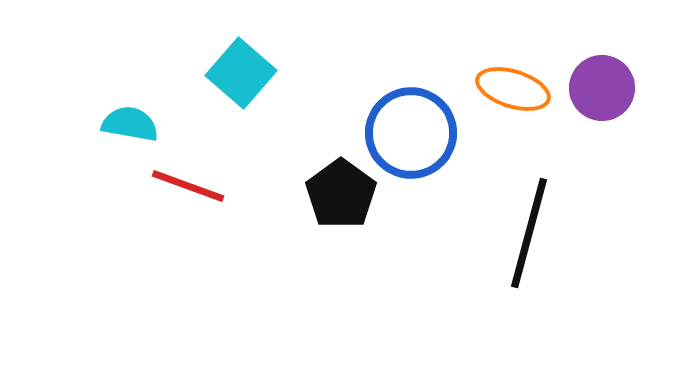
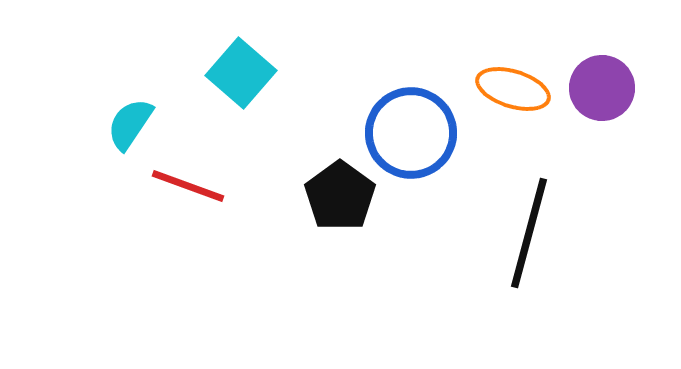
cyan semicircle: rotated 66 degrees counterclockwise
black pentagon: moved 1 px left, 2 px down
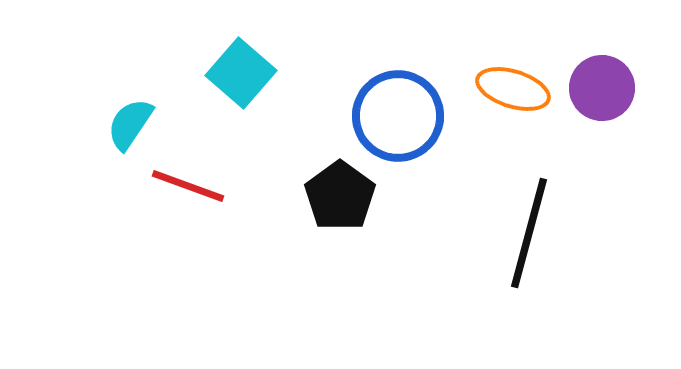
blue circle: moved 13 px left, 17 px up
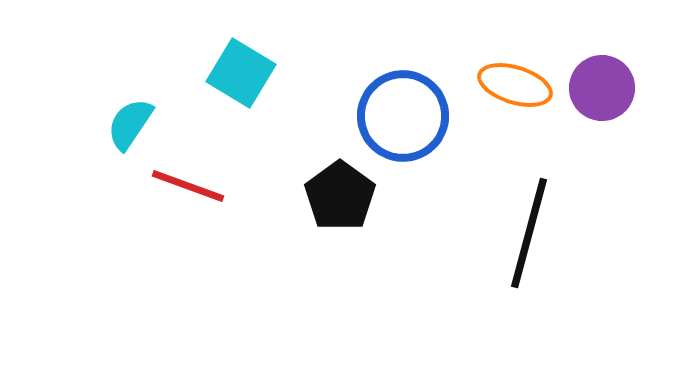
cyan square: rotated 10 degrees counterclockwise
orange ellipse: moved 2 px right, 4 px up
blue circle: moved 5 px right
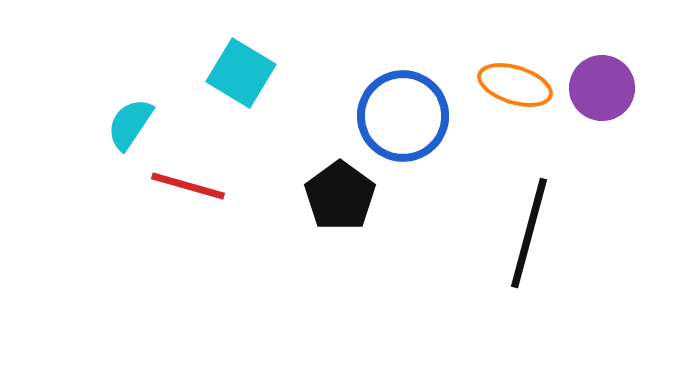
red line: rotated 4 degrees counterclockwise
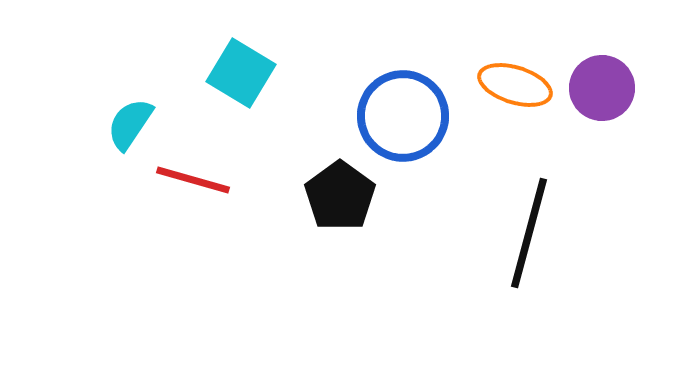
red line: moved 5 px right, 6 px up
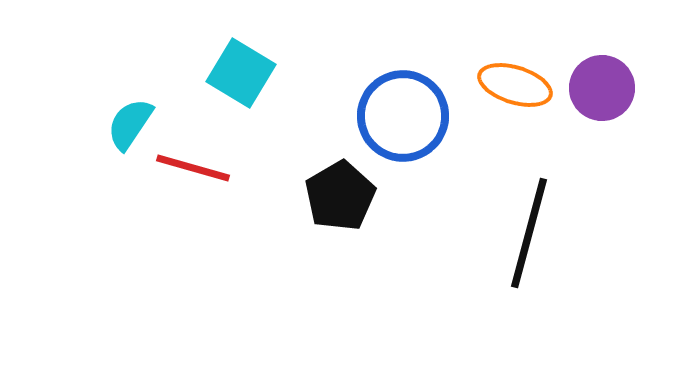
red line: moved 12 px up
black pentagon: rotated 6 degrees clockwise
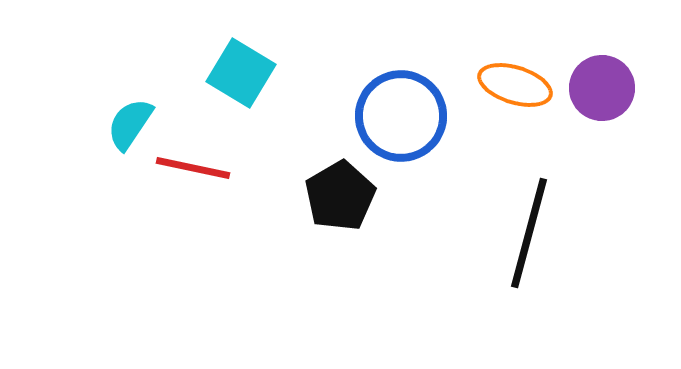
blue circle: moved 2 px left
red line: rotated 4 degrees counterclockwise
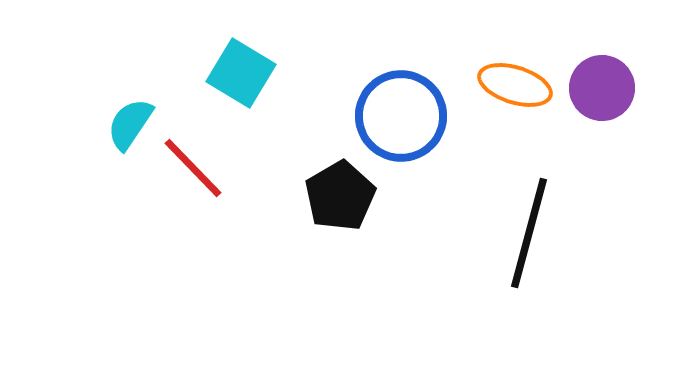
red line: rotated 34 degrees clockwise
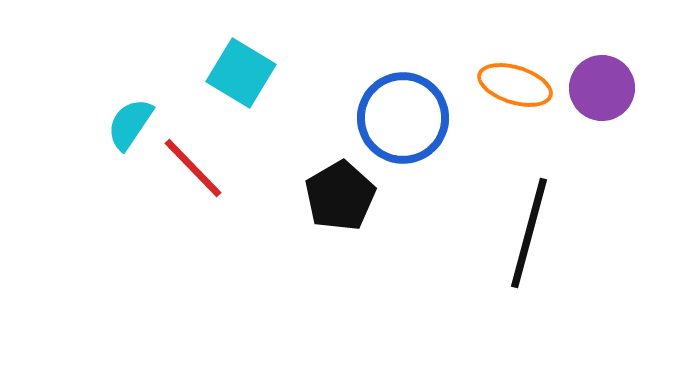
blue circle: moved 2 px right, 2 px down
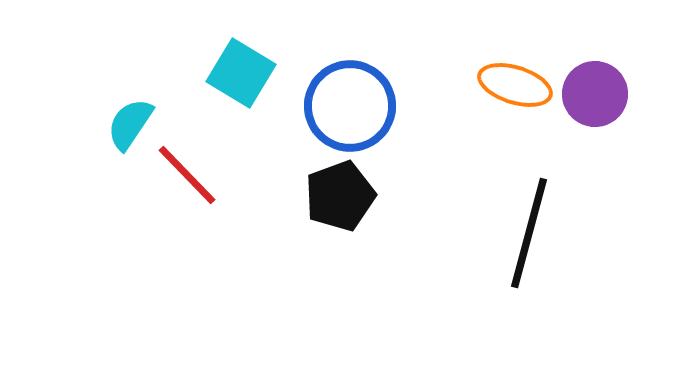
purple circle: moved 7 px left, 6 px down
blue circle: moved 53 px left, 12 px up
red line: moved 6 px left, 7 px down
black pentagon: rotated 10 degrees clockwise
